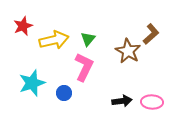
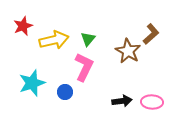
blue circle: moved 1 px right, 1 px up
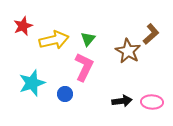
blue circle: moved 2 px down
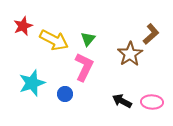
yellow arrow: rotated 40 degrees clockwise
brown star: moved 2 px right, 3 px down; rotated 10 degrees clockwise
black arrow: rotated 144 degrees counterclockwise
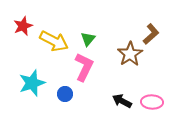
yellow arrow: moved 1 px down
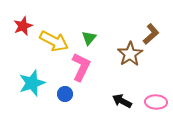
green triangle: moved 1 px right, 1 px up
pink L-shape: moved 3 px left
pink ellipse: moved 4 px right
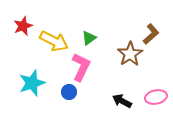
green triangle: rotated 14 degrees clockwise
blue circle: moved 4 px right, 2 px up
pink ellipse: moved 5 px up; rotated 15 degrees counterclockwise
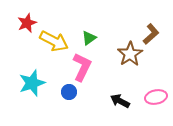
red star: moved 4 px right, 3 px up
pink L-shape: moved 1 px right
black arrow: moved 2 px left
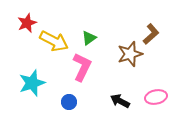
brown star: rotated 15 degrees clockwise
blue circle: moved 10 px down
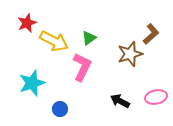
blue circle: moved 9 px left, 7 px down
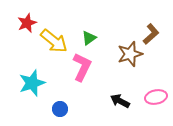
yellow arrow: rotated 12 degrees clockwise
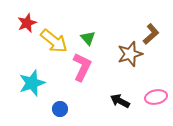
green triangle: moved 1 px left; rotated 35 degrees counterclockwise
